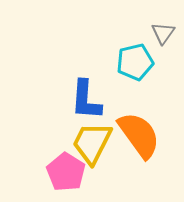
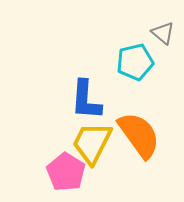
gray triangle: rotated 25 degrees counterclockwise
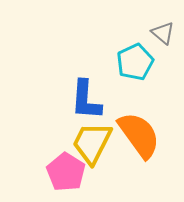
cyan pentagon: rotated 12 degrees counterclockwise
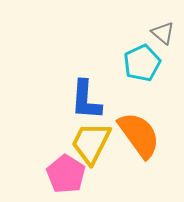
cyan pentagon: moved 7 px right, 1 px down
yellow trapezoid: moved 1 px left
pink pentagon: moved 2 px down
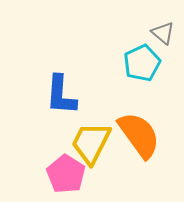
blue L-shape: moved 25 px left, 5 px up
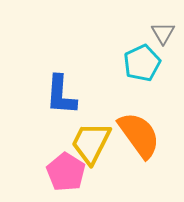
gray triangle: rotated 20 degrees clockwise
pink pentagon: moved 2 px up
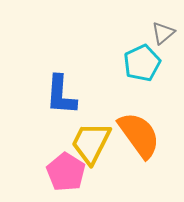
gray triangle: rotated 20 degrees clockwise
